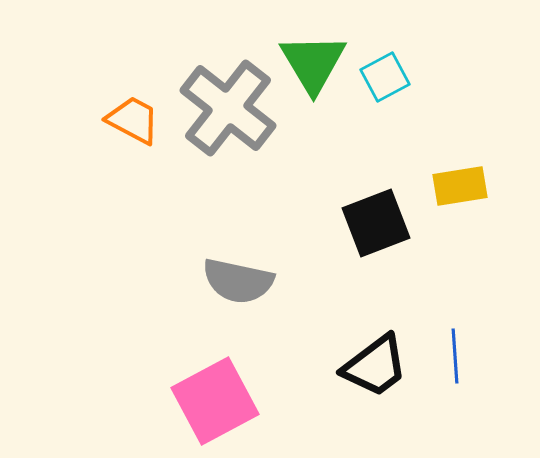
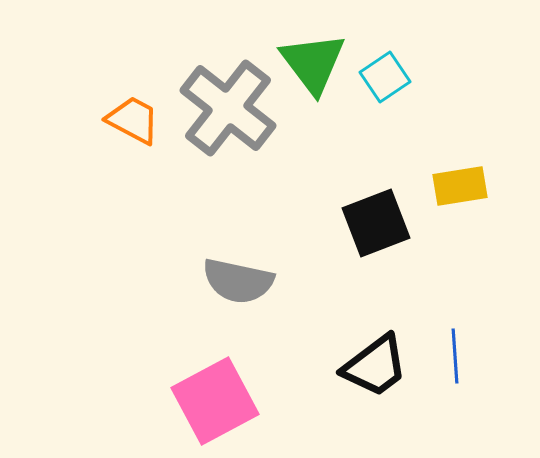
green triangle: rotated 6 degrees counterclockwise
cyan square: rotated 6 degrees counterclockwise
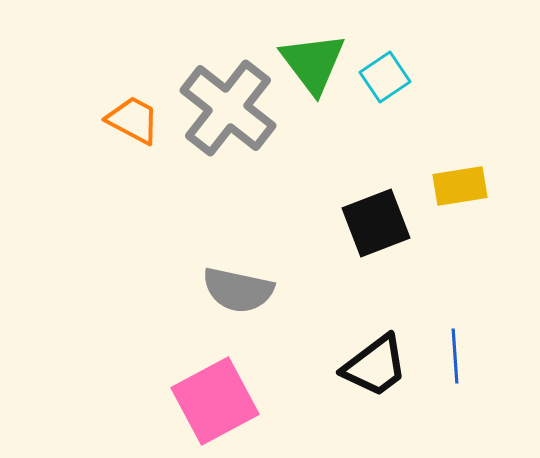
gray semicircle: moved 9 px down
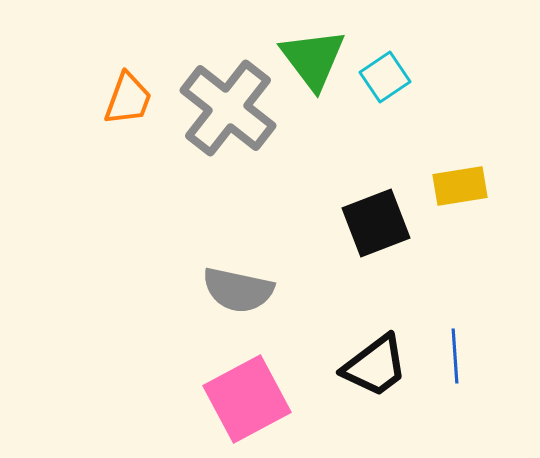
green triangle: moved 4 px up
orange trapezoid: moved 5 px left, 21 px up; rotated 82 degrees clockwise
pink square: moved 32 px right, 2 px up
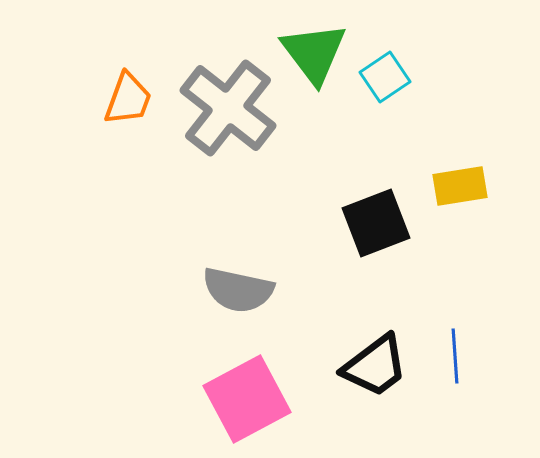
green triangle: moved 1 px right, 6 px up
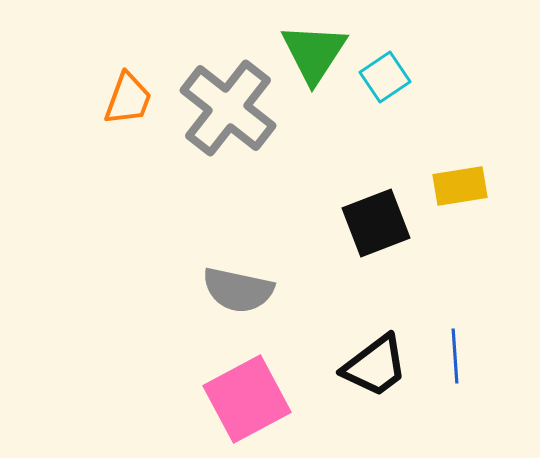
green triangle: rotated 10 degrees clockwise
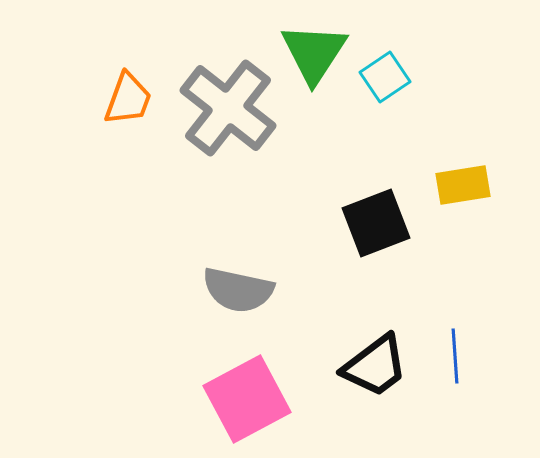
yellow rectangle: moved 3 px right, 1 px up
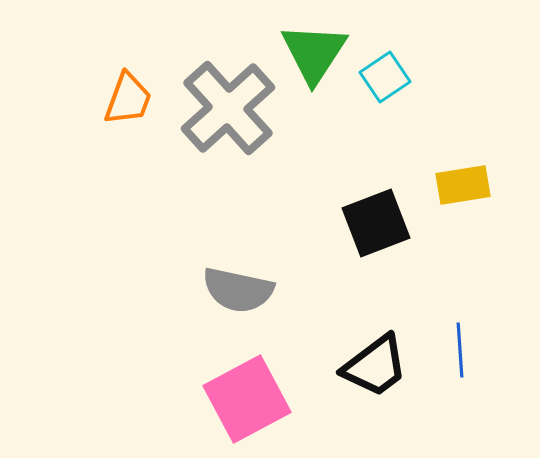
gray cross: rotated 10 degrees clockwise
blue line: moved 5 px right, 6 px up
